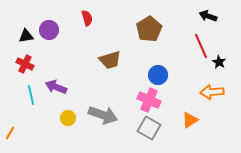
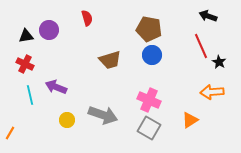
brown pentagon: rotated 30 degrees counterclockwise
blue circle: moved 6 px left, 20 px up
cyan line: moved 1 px left
yellow circle: moved 1 px left, 2 px down
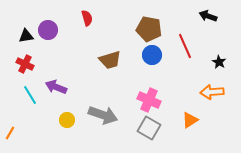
purple circle: moved 1 px left
red line: moved 16 px left
cyan line: rotated 18 degrees counterclockwise
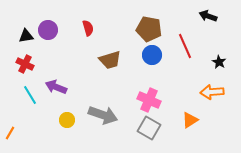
red semicircle: moved 1 px right, 10 px down
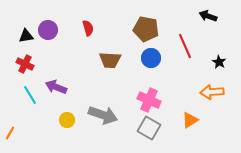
brown pentagon: moved 3 px left
blue circle: moved 1 px left, 3 px down
brown trapezoid: rotated 20 degrees clockwise
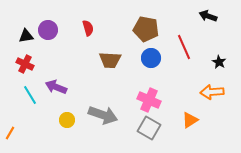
red line: moved 1 px left, 1 px down
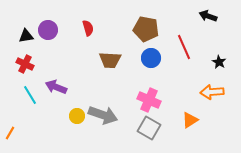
yellow circle: moved 10 px right, 4 px up
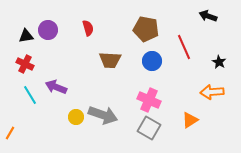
blue circle: moved 1 px right, 3 px down
yellow circle: moved 1 px left, 1 px down
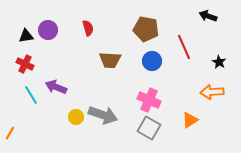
cyan line: moved 1 px right
